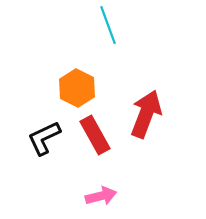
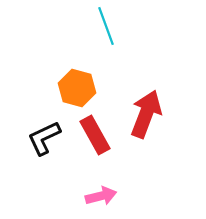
cyan line: moved 2 px left, 1 px down
orange hexagon: rotated 12 degrees counterclockwise
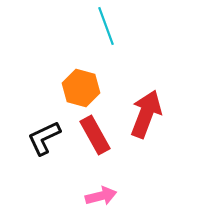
orange hexagon: moved 4 px right
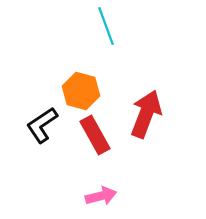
orange hexagon: moved 3 px down
black L-shape: moved 2 px left, 13 px up; rotated 9 degrees counterclockwise
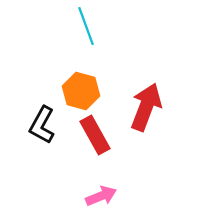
cyan line: moved 20 px left
red arrow: moved 7 px up
black L-shape: rotated 27 degrees counterclockwise
pink arrow: rotated 8 degrees counterclockwise
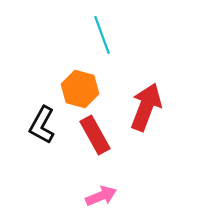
cyan line: moved 16 px right, 9 px down
orange hexagon: moved 1 px left, 2 px up
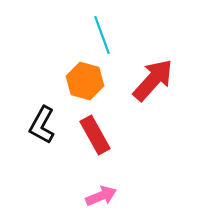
orange hexagon: moved 5 px right, 8 px up
red arrow: moved 7 px right, 27 px up; rotated 21 degrees clockwise
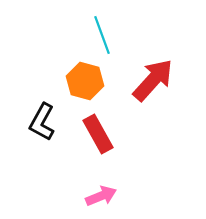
black L-shape: moved 3 px up
red rectangle: moved 3 px right, 1 px up
